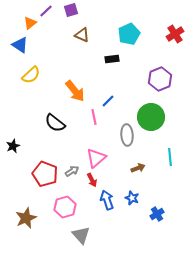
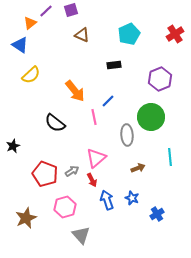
black rectangle: moved 2 px right, 6 px down
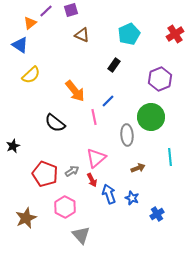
black rectangle: rotated 48 degrees counterclockwise
blue arrow: moved 2 px right, 6 px up
pink hexagon: rotated 15 degrees counterclockwise
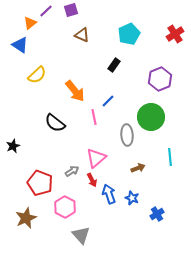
yellow semicircle: moved 6 px right
red pentagon: moved 5 px left, 9 px down
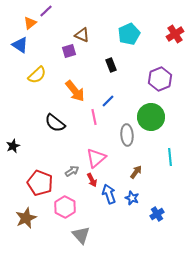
purple square: moved 2 px left, 41 px down
black rectangle: moved 3 px left; rotated 56 degrees counterclockwise
brown arrow: moved 2 px left, 4 px down; rotated 32 degrees counterclockwise
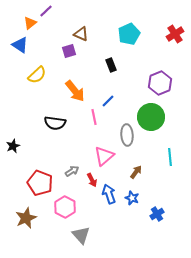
brown triangle: moved 1 px left, 1 px up
purple hexagon: moved 4 px down
black semicircle: rotated 30 degrees counterclockwise
pink triangle: moved 8 px right, 2 px up
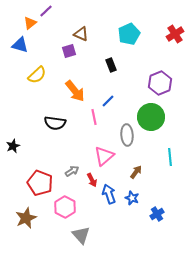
blue triangle: rotated 18 degrees counterclockwise
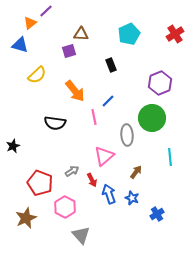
brown triangle: rotated 21 degrees counterclockwise
green circle: moved 1 px right, 1 px down
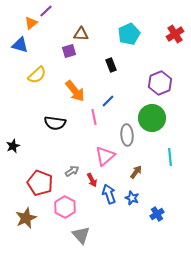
orange triangle: moved 1 px right
pink triangle: moved 1 px right
